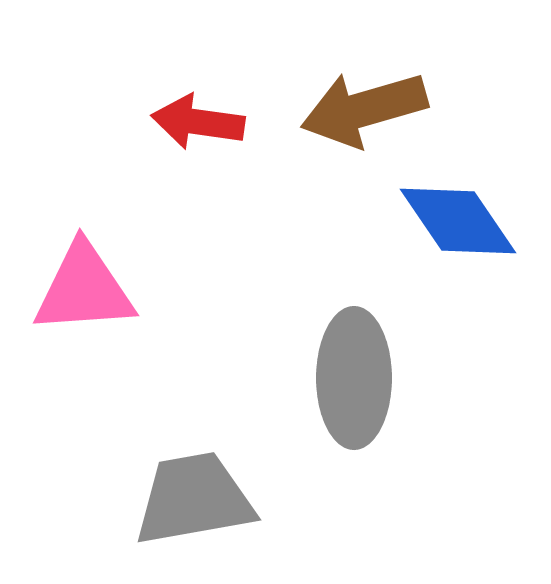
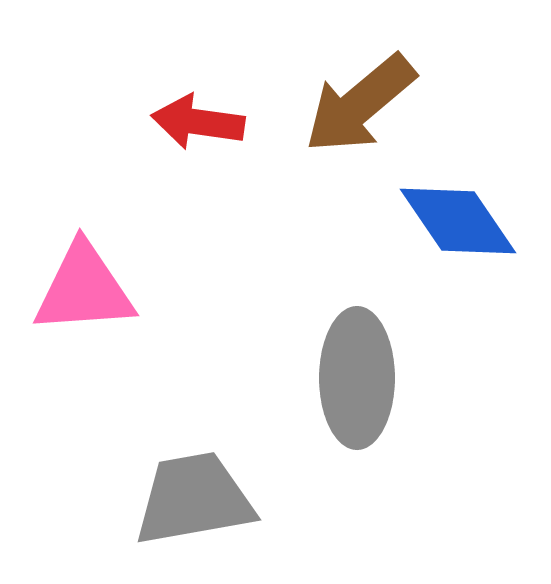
brown arrow: moved 4 px left, 5 px up; rotated 24 degrees counterclockwise
gray ellipse: moved 3 px right
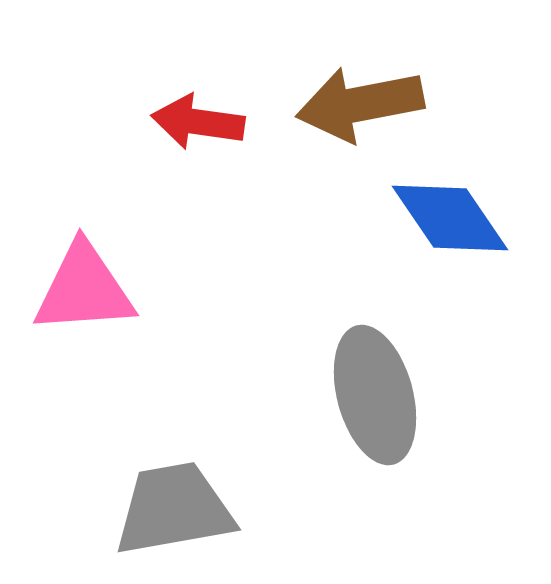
brown arrow: rotated 29 degrees clockwise
blue diamond: moved 8 px left, 3 px up
gray ellipse: moved 18 px right, 17 px down; rotated 15 degrees counterclockwise
gray trapezoid: moved 20 px left, 10 px down
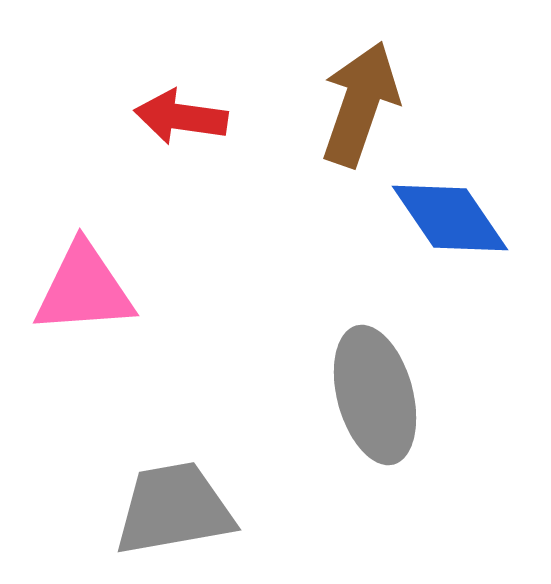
brown arrow: rotated 120 degrees clockwise
red arrow: moved 17 px left, 5 px up
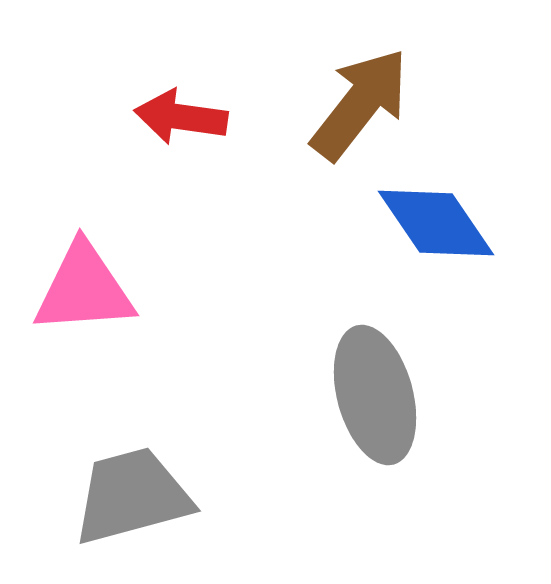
brown arrow: rotated 19 degrees clockwise
blue diamond: moved 14 px left, 5 px down
gray trapezoid: moved 42 px left, 13 px up; rotated 5 degrees counterclockwise
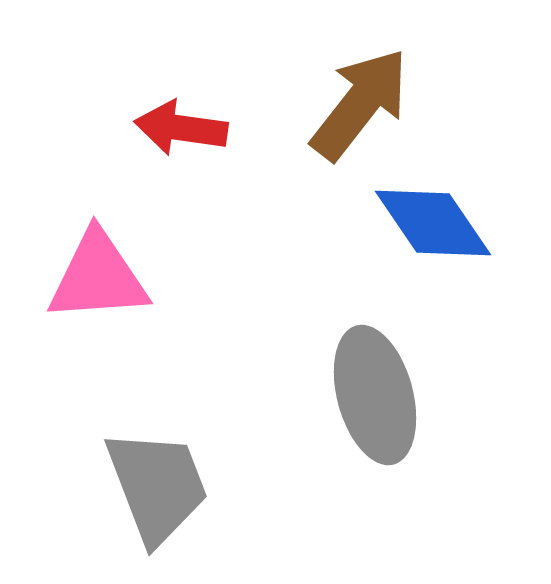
red arrow: moved 11 px down
blue diamond: moved 3 px left
pink triangle: moved 14 px right, 12 px up
gray trapezoid: moved 25 px right, 10 px up; rotated 84 degrees clockwise
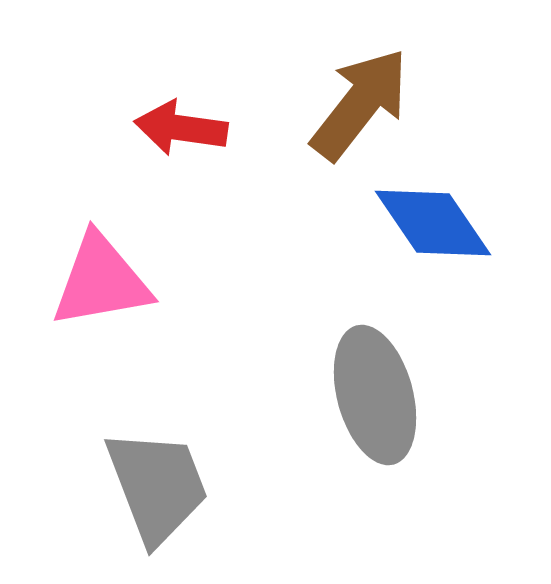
pink triangle: moved 3 px right, 4 px down; rotated 6 degrees counterclockwise
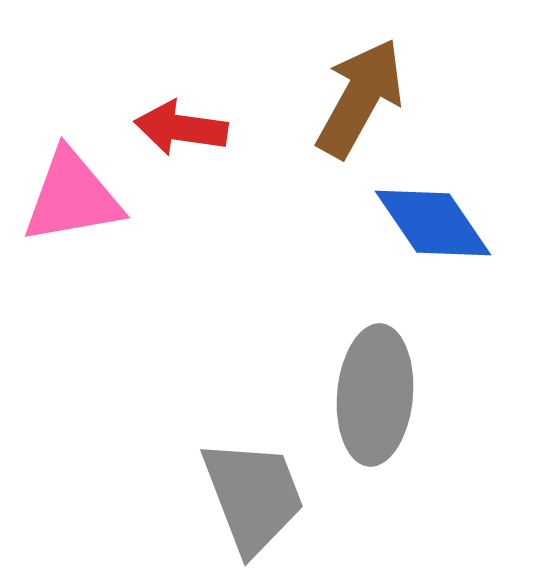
brown arrow: moved 6 px up; rotated 9 degrees counterclockwise
pink triangle: moved 29 px left, 84 px up
gray ellipse: rotated 20 degrees clockwise
gray trapezoid: moved 96 px right, 10 px down
